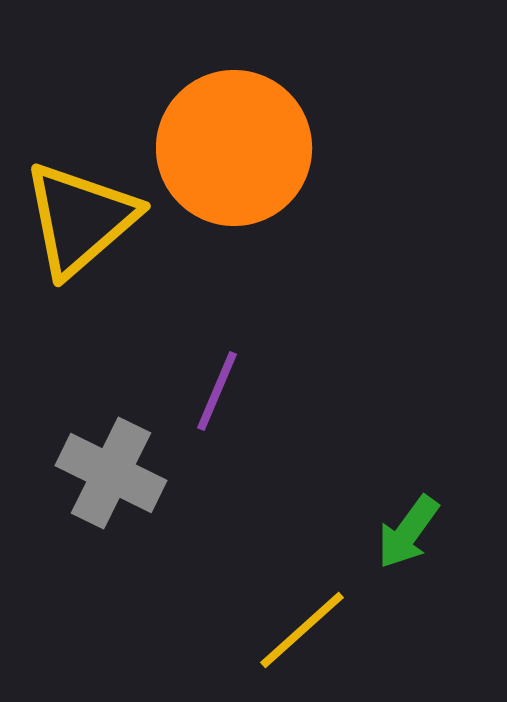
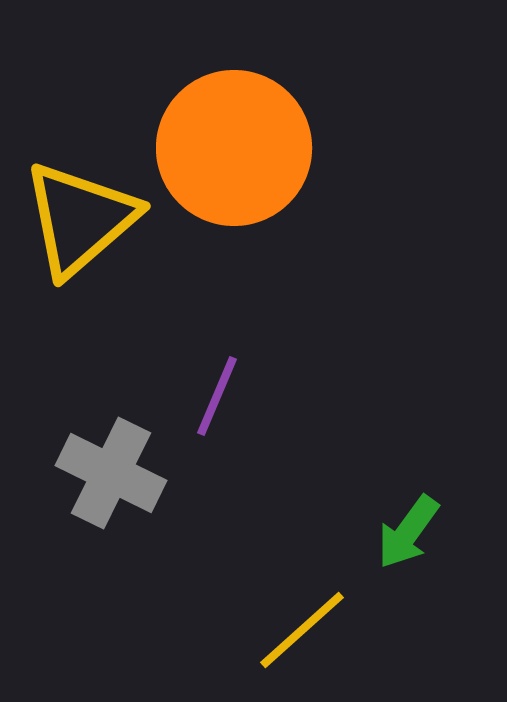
purple line: moved 5 px down
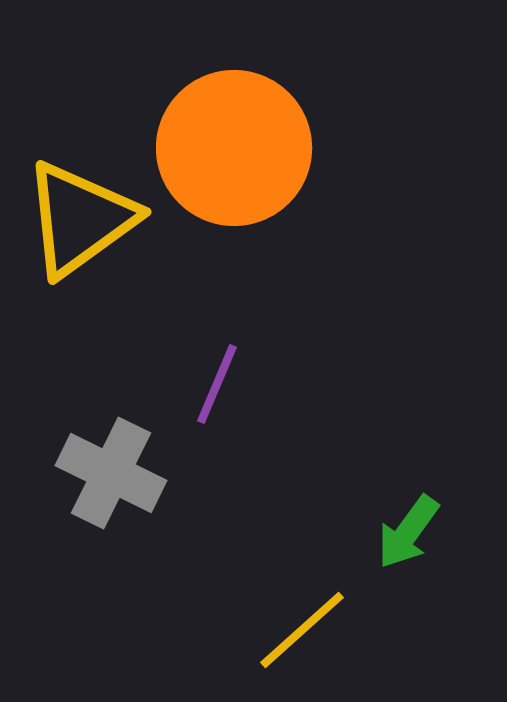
yellow triangle: rotated 5 degrees clockwise
purple line: moved 12 px up
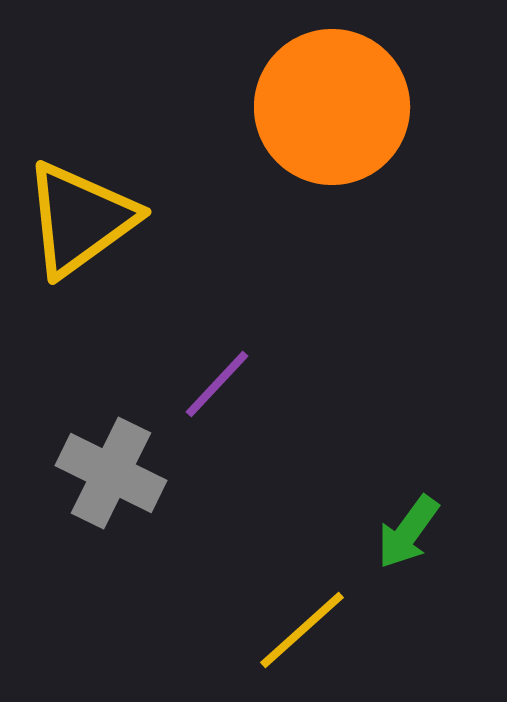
orange circle: moved 98 px right, 41 px up
purple line: rotated 20 degrees clockwise
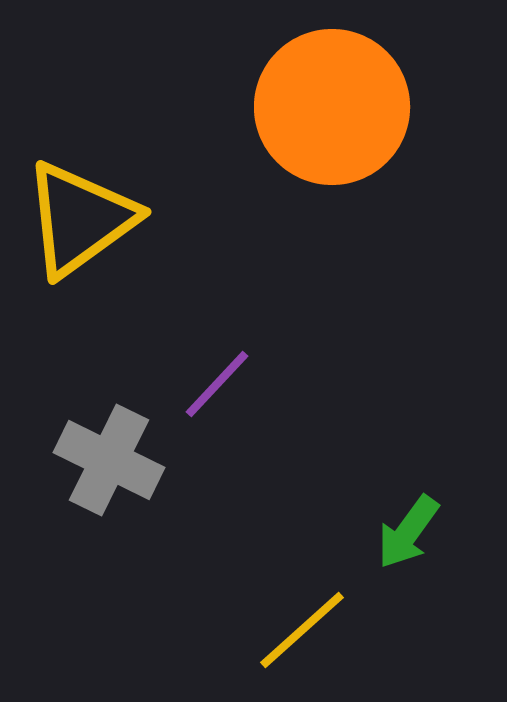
gray cross: moved 2 px left, 13 px up
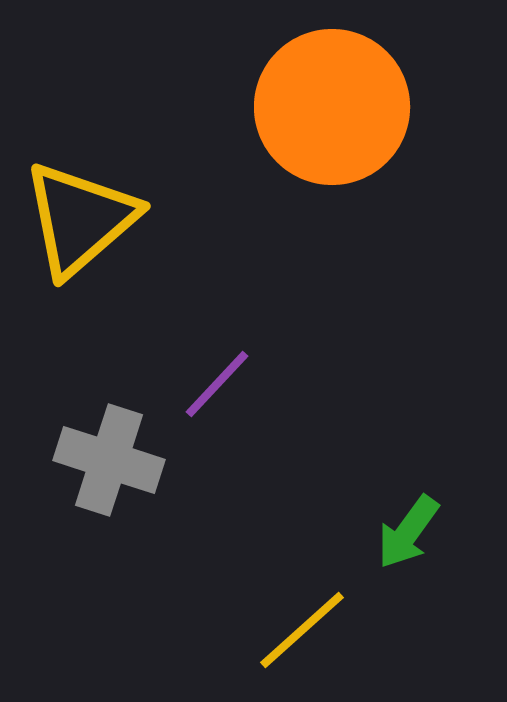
yellow triangle: rotated 5 degrees counterclockwise
gray cross: rotated 8 degrees counterclockwise
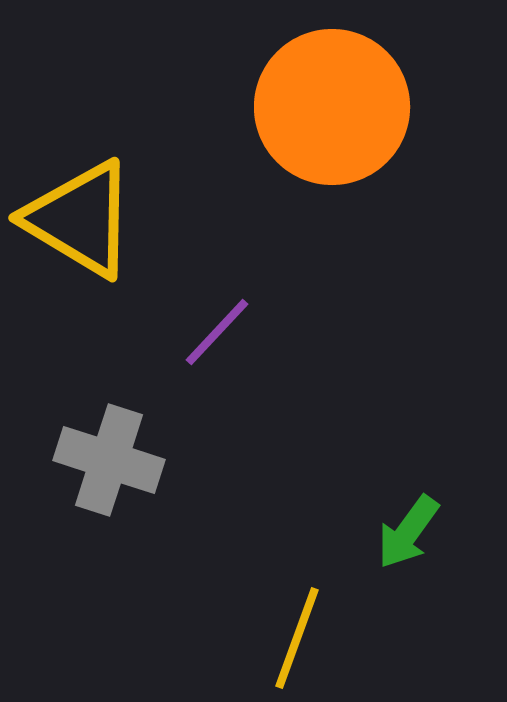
yellow triangle: rotated 48 degrees counterclockwise
purple line: moved 52 px up
yellow line: moved 5 px left, 8 px down; rotated 28 degrees counterclockwise
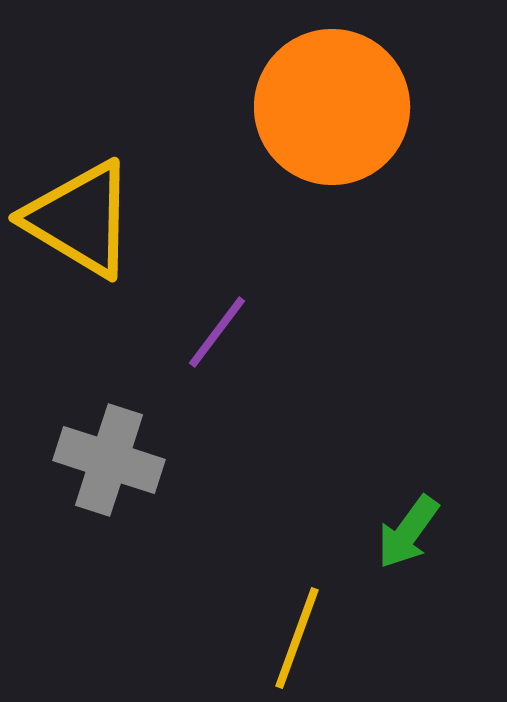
purple line: rotated 6 degrees counterclockwise
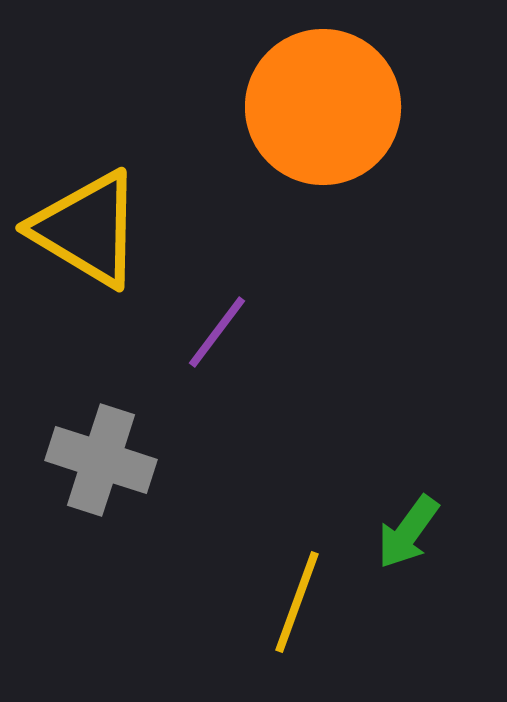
orange circle: moved 9 px left
yellow triangle: moved 7 px right, 10 px down
gray cross: moved 8 px left
yellow line: moved 36 px up
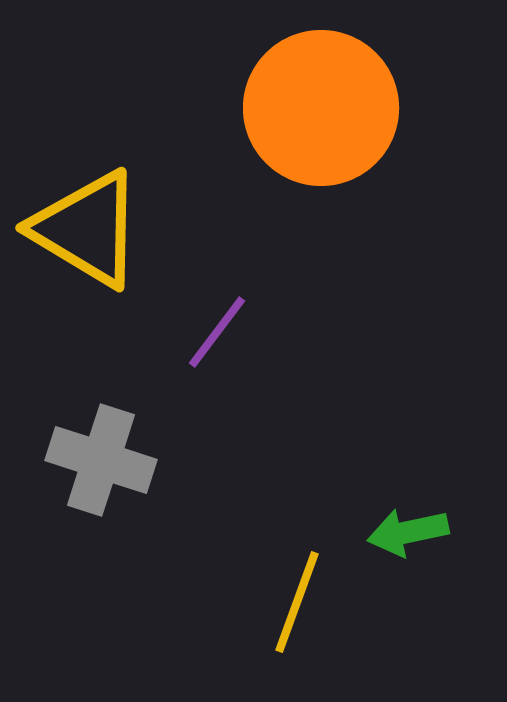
orange circle: moved 2 px left, 1 px down
green arrow: rotated 42 degrees clockwise
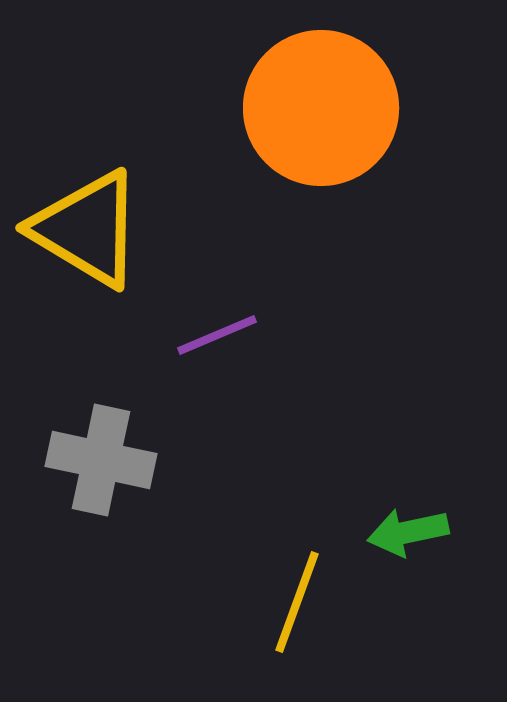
purple line: moved 3 px down; rotated 30 degrees clockwise
gray cross: rotated 6 degrees counterclockwise
